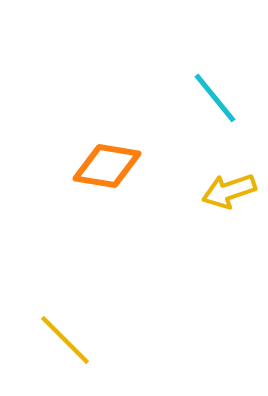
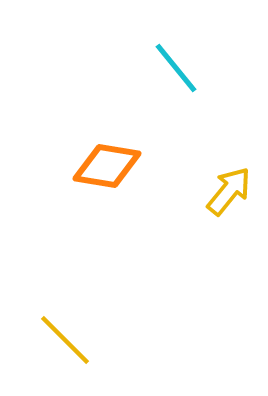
cyan line: moved 39 px left, 30 px up
yellow arrow: rotated 148 degrees clockwise
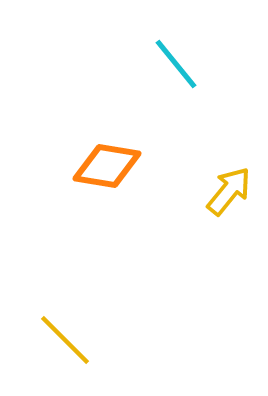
cyan line: moved 4 px up
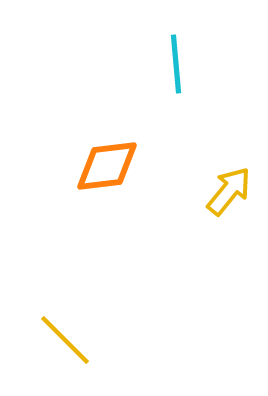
cyan line: rotated 34 degrees clockwise
orange diamond: rotated 16 degrees counterclockwise
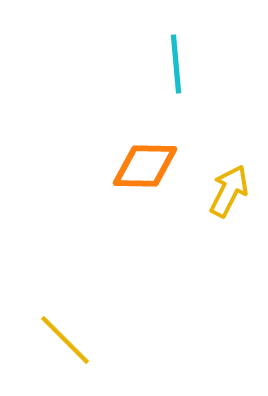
orange diamond: moved 38 px right; rotated 8 degrees clockwise
yellow arrow: rotated 12 degrees counterclockwise
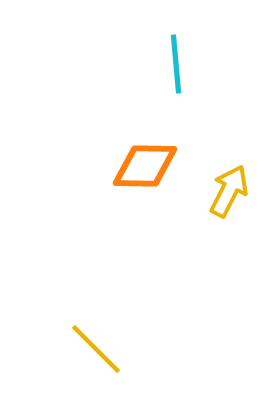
yellow line: moved 31 px right, 9 px down
